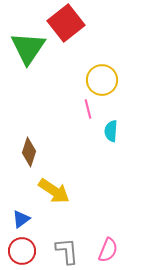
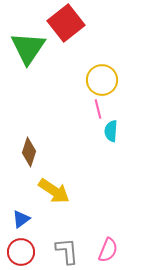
pink line: moved 10 px right
red circle: moved 1 px left, 1 px down
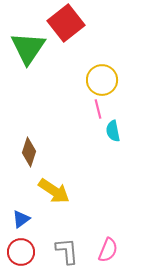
cyan semicircle: moved 2 px right; rotated 15 degrees counterclockwise
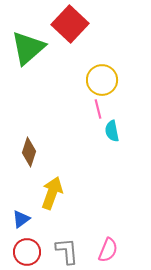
red square: moved 4 px right, 1 px down; rotated 9 degrees counterclockwise
green triangle: rotated 15 degrees clockwise
cyan semicircle: moved 1 px left
yellow arrow: moved 2 px left, 2 px down; rotated 104 degrees counterclockwise
red circle: moved 6 px right
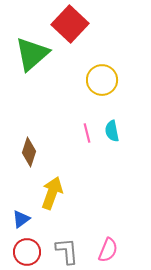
green triangle: moved 4 px right, 6 px down
pink line: moved 11 px left, 24 px down
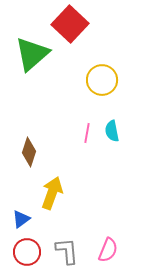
pink line: rotated 24 degrees clockwise
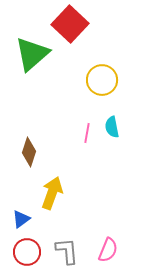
cyan semicircle: moved 4 px up
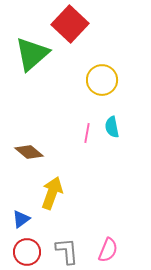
brown diamond: rotated 68 degrees counterclockwise
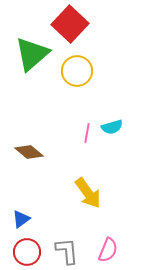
yellow circle: moved 25 px left, 9 px up
cyan semicircle: rotated 95 degrees counterclockwise
yellow arrow: moved 36 px right; rotated 124 degrees clockwise
